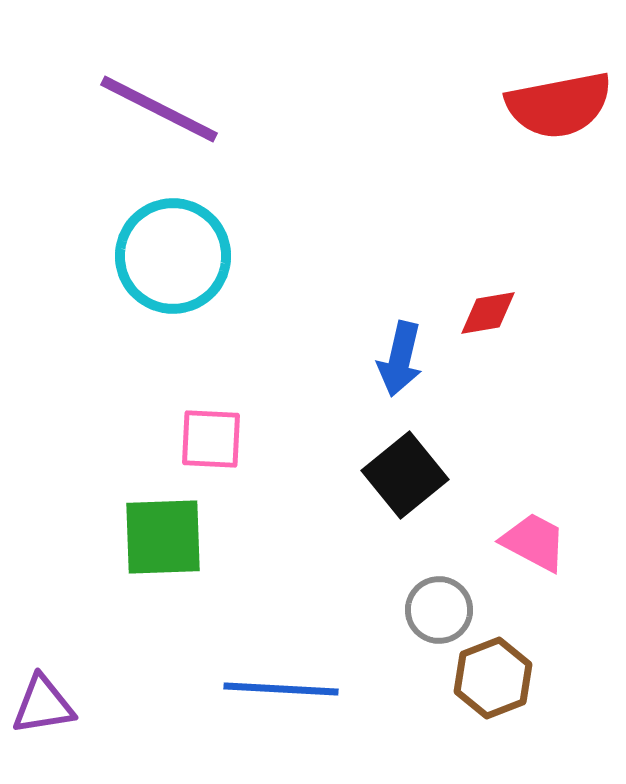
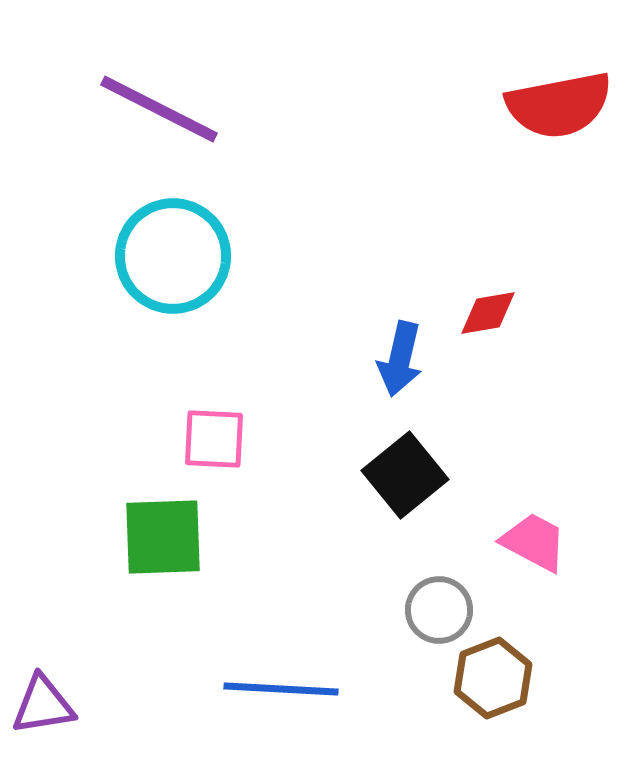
pink square: moved 3 px right
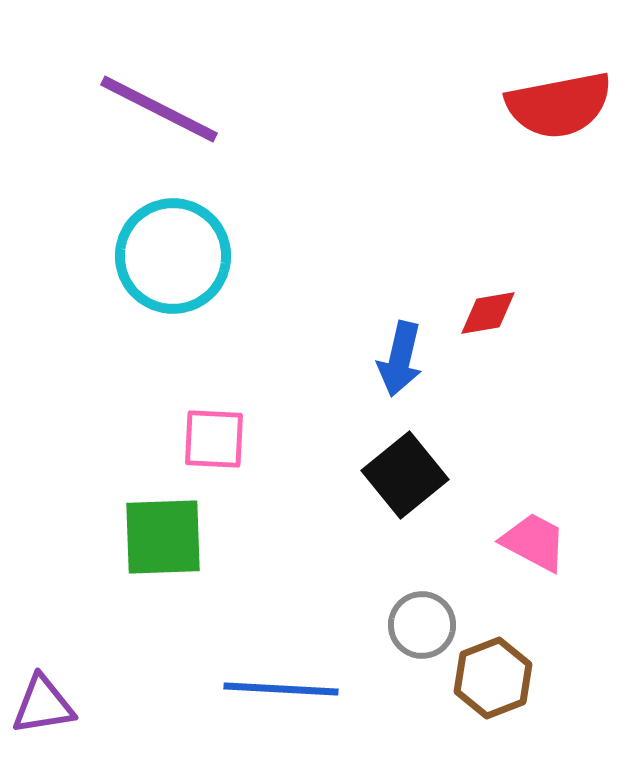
gray circle: moved 17 px left, 15 px down
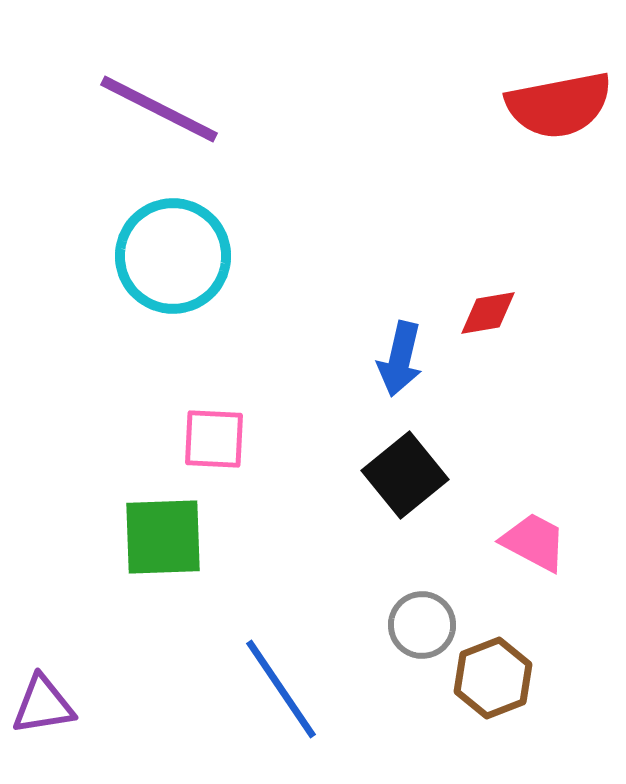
blue line: rotated 53 degrees clockwise
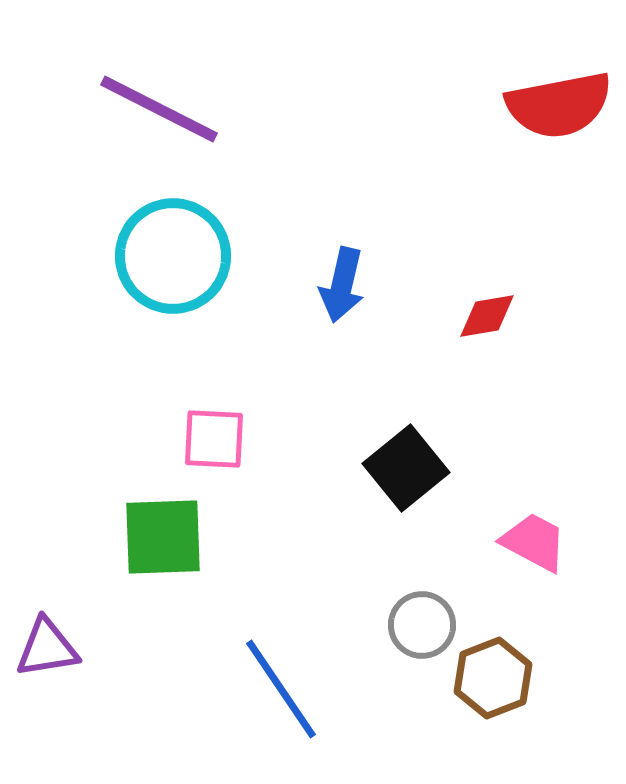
red diamond: moved 1 px left, 3 px down
blue arrow: moved 58 px left, 74 px up
black square: moved 1 px right, 7 px up
purple triangle: moved 4 px right, 57 px up
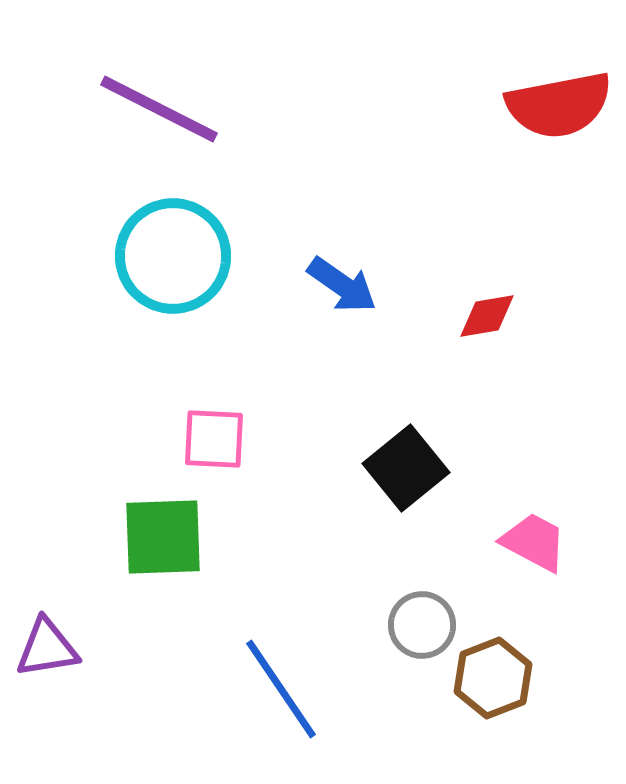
blue arrow: rotated 68 degrees counterclockwise
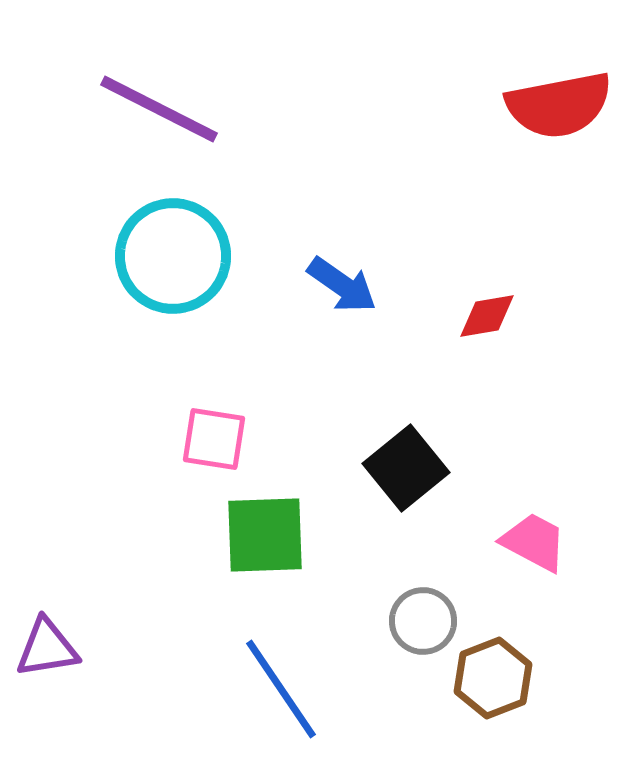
pink square: rotated 6 degrees clockwise
green square: moved 102 px right, 2 px up
gray circle: moved 1 px right, 4 px up
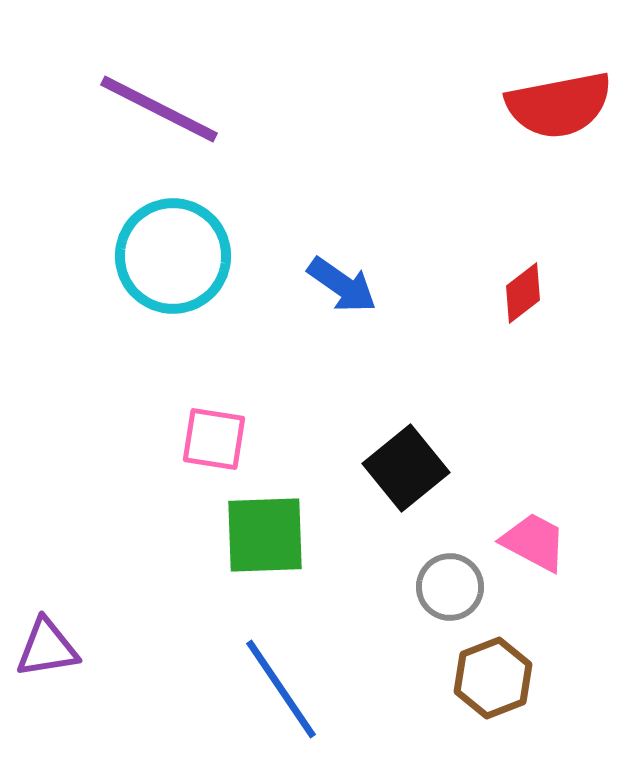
red diamond: moved 36 px right, 23 px up; rotated 28 degrees counterclockwise
gray circle: moved 27 px right, 34 px up
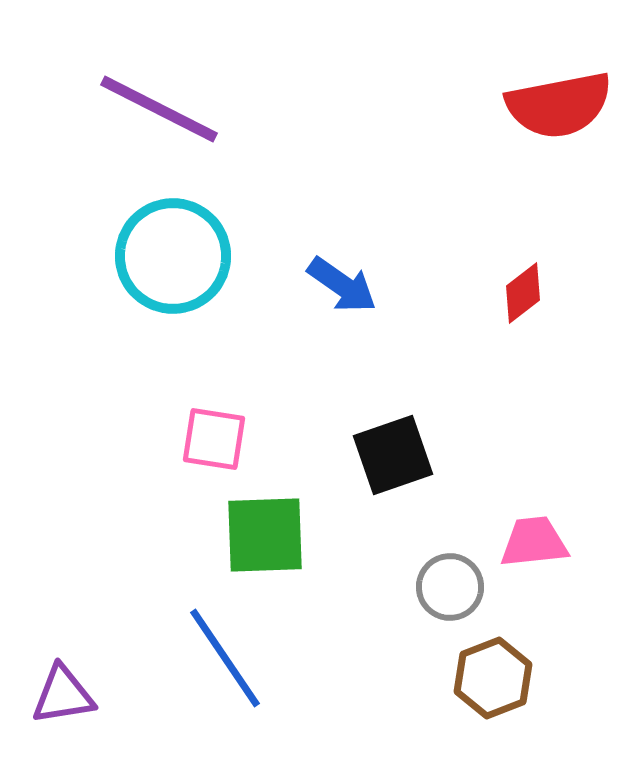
black square: moved 13 px left, 13 px up; rotated 20 degrees clockwise
pink trapezoid: rotated 34 degrees counterclockwise
purple triangle: moved 16 px right, 47 px down
blue line: moved 56 px left, 31 px up
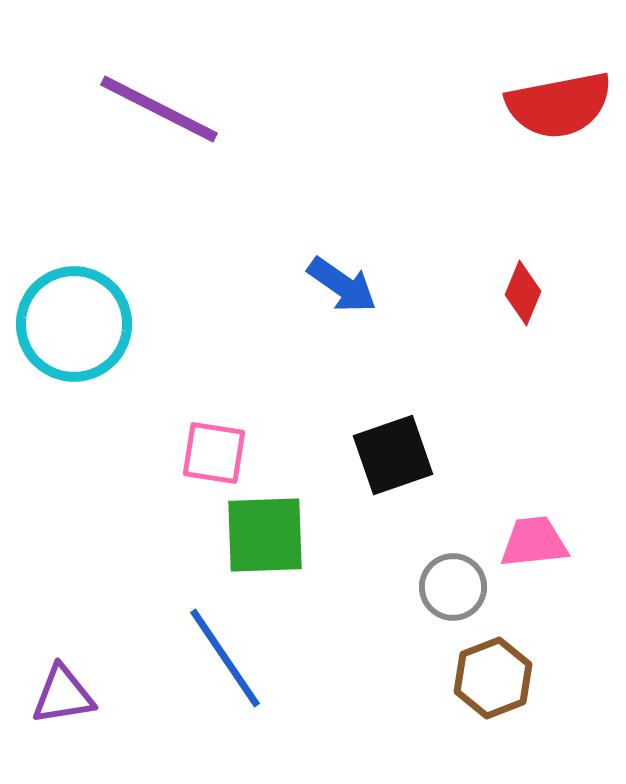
cyan circle: moved 99 px left, 68 px down
red diamond: rotated 30 degrees counterclockwise
pink square: moved 14 px down
gray circle: moved 3 px right
